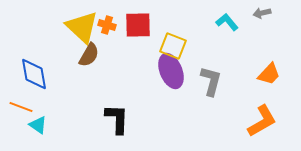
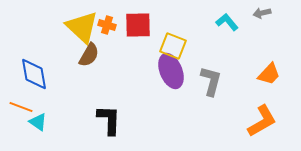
black L-shape: moved 8 px left, 1 px down
cyan triangle: moved 3 px up
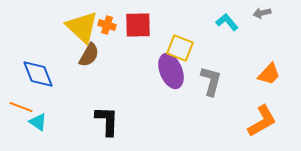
yellow square: moved 7 px right, 2 px down
blue diamond: moved 4 px right; rotated 12 degrees counterclockwise
black L-shape: moved 2 px left, 1 px down
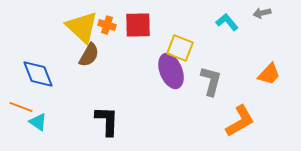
orange L-shape: moved 22 px left
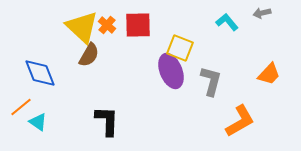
orange cross: rotated 24 degrees clockwise
blue diamond: moved 2 px right, 1 px up
orange line: rotated 60 degrees counterclockwise
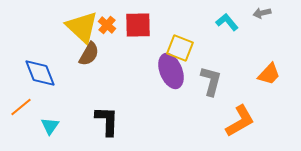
brown semicircle: moved 1 px up
cyan triangle: moved 12 px right, 4 px down; rotated 30 degrees clockwise
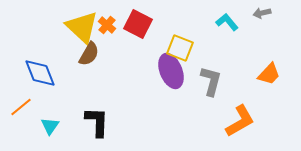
red square: moved 1 px up; rotated 28 degrees clockwise
black L-shape: moved 10 px left, 1 px down
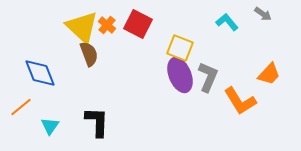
gray arrow: moved 1 px right, 1 px down; rotated 132 degrees counterclockwise
brown semicircle: rotated 50 degrees counterclockwise
purple ellipse: moved 9 px right, 4 px down
gray L-shape: moved 3 px left, 4 px up; rotated 8 degrees clockwise
orange L-shape: moved 20 px up; rotated 88 degrees clockwise
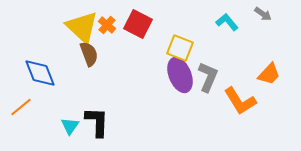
cyan triangle: moved 20 px right
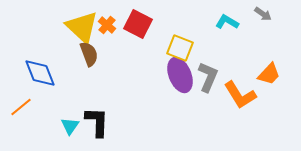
cyan L-shape: rotated 20 degrees counterclockwise
orange L-shape: moved 6 px up
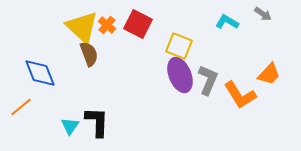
yellow square: moved 1 px left, 2 px up
gray L-shape: moved 3 px down
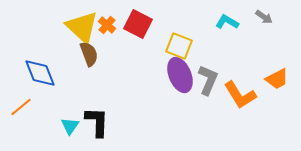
gray arrow: moved 1 px right, 3 px down
orange trapezoid: moved 8 px right, 5 px down; rotated 20 degrees clockwise
